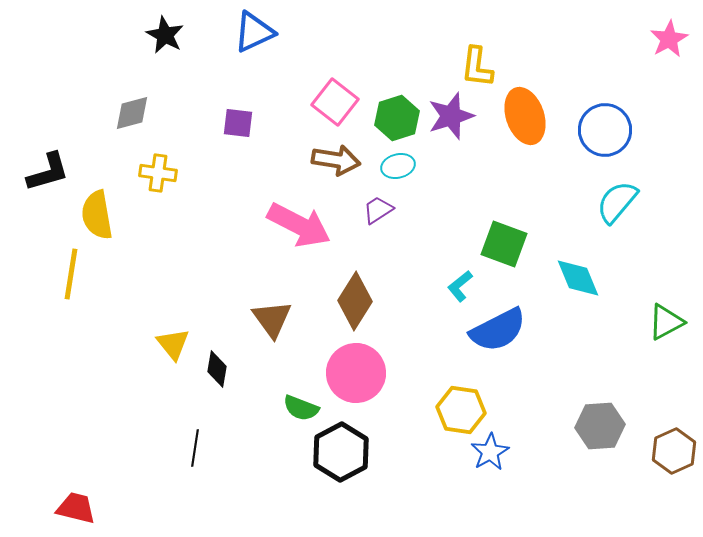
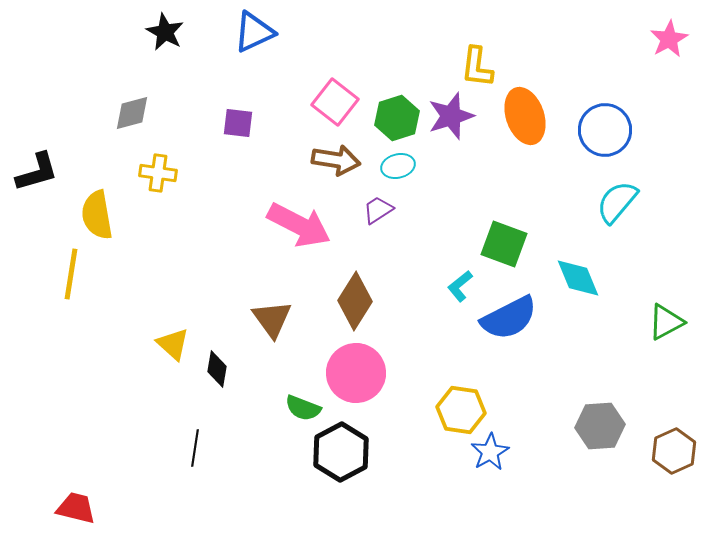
black star: moved 3 px up
black L-shape: moved 11 px left
blue semicircle: moved 11 px right, 12 px up
yellow triangle: rotated 9 degrees counterclockwise
green semicircle: moved 2 px right
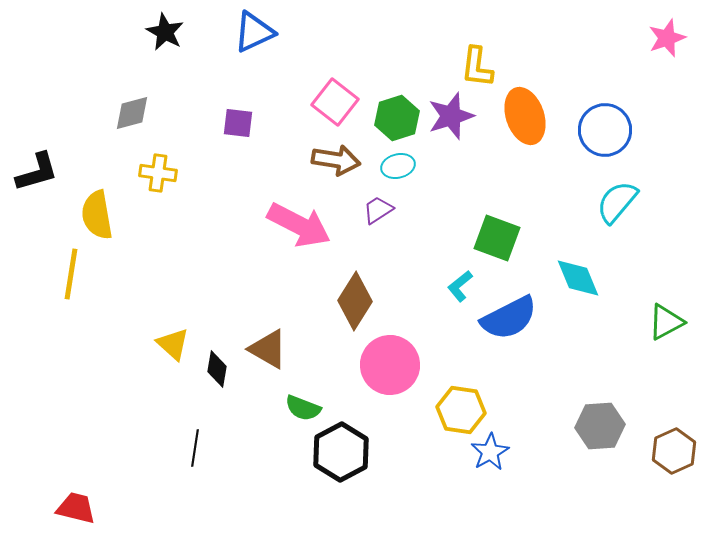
pink star: moved 2 px left, 1 px up; rotated 9 degrees clockwise
green square: moved 7 px left, 6 px up
brown triangle: moved 4 px left, 30 px down; rotated 24 degrees counterclockwise
pink circle: moved 34 px right, 8 px up
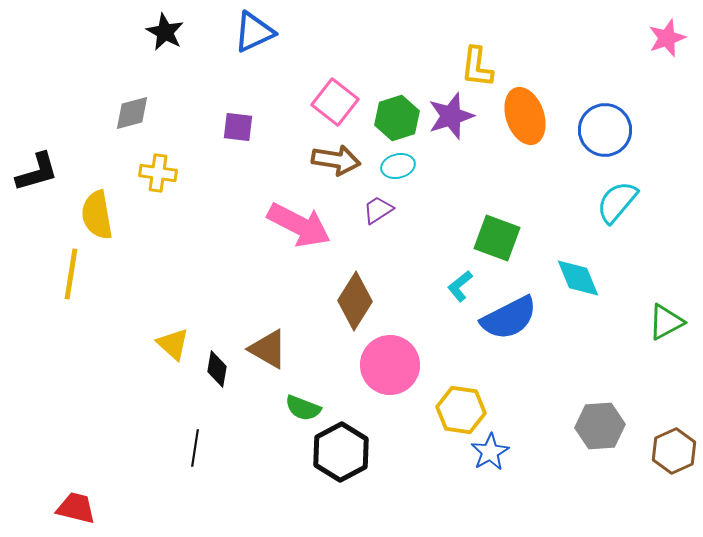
purple square: moved 4 px down
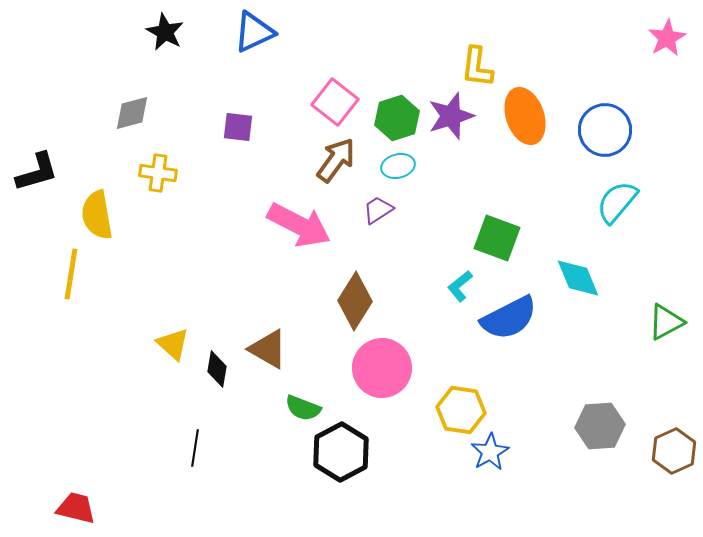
pink star: rotated 9 degrees counterclockwise
brown arrow: rotated 63 degrees counterclockwise
pink circle: moved 8 px left, 3 px down
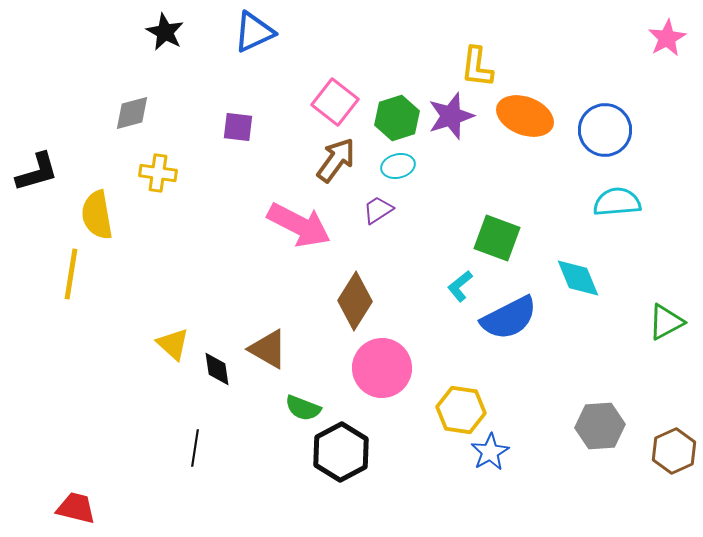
orange ellipse: rotated 50 degrees counterclockwise
cyan semicircle: rotated 45 degrees clockwise
black diamond: rotated 18 degrees counterclockwise
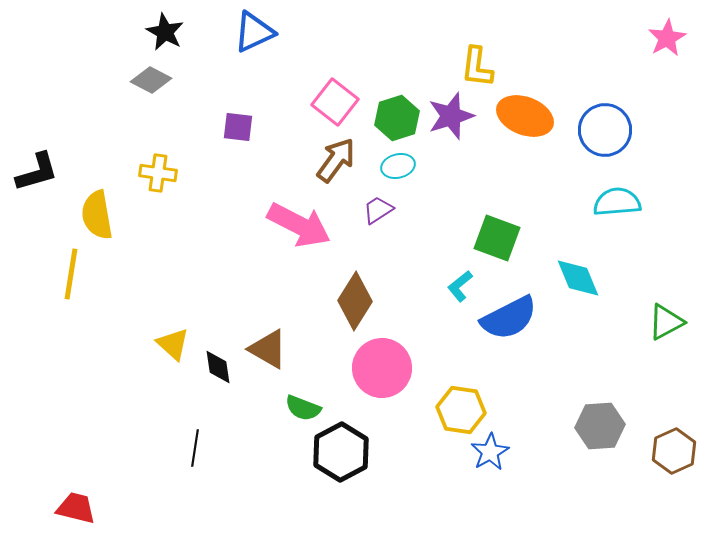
gray diamond: moved 19 px right, 33 px up; rotated 42 degrees clockwise
black diamond: moved 1 px right, 2 px up
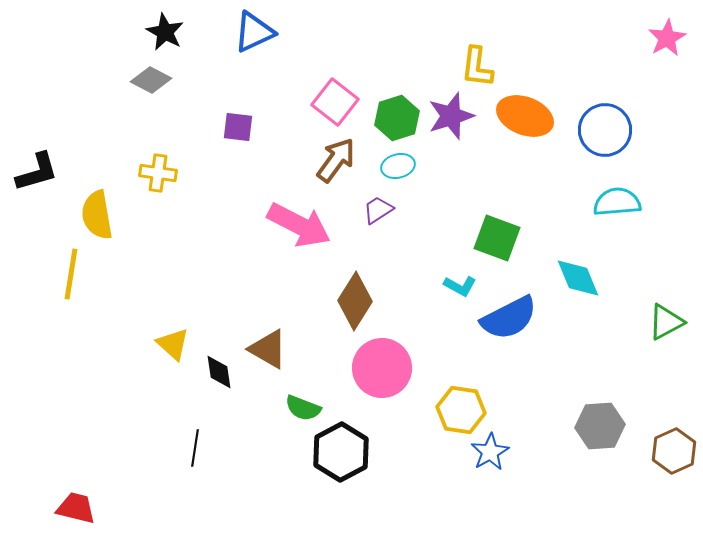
cyan L-shape: rotated 112 degrees counterclockwise
black diamond: moved 1 px right, 5 px down
